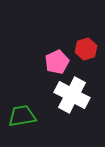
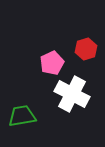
pink pentagon: moved 5 px left, 1 px down
white cross: moved 1 px up
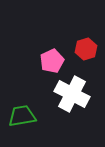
pink pentagon: moved 2 px up
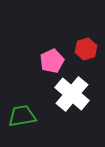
white cross: rotated 12 degrees clockwise
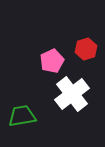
white cross: rotated 12 degrees clockwise
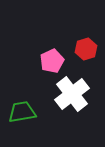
green trapezoid: moved 4 px up
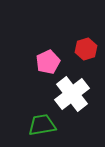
pink pentagon: moved 4 px left, 1 px down
green trapezoid: moved 20 px right, 13 px down
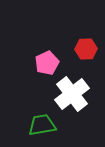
red hexagon: rotated 15 degrees clockwise
pink pentagon: moved 1 px left, 1 px down
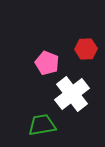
pink pentagon: rotated 25 degrees counterclockwise
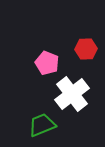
green trapezoid: rotated 12 degrees counterclockwise
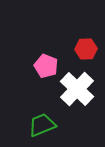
pink pentagon: moved 1 px left, 3 px down
white cross: moved 5 px right, 5 px up; rotated 8 degrees counterclockwise
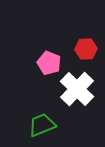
pink pentagon: moved 3 px right, 3 px up
